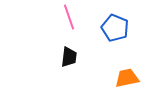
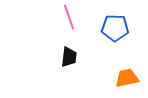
blue pentagon: rotated 20 degrees counterclockwise
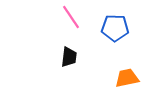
pink line: moved 2 px right; rotated 15 degrees counterclockwise
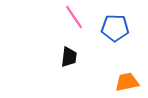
pink line: moved 3 px right
orange trapezoid: moved 4 px down
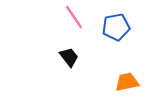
blue pentagon: moved 1 px right, 1 px up; rotated 12 degrees counterclockwise
black trapezoid: rotated 45 degrees counterclockwise
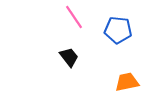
blue pentagon: moved 2 px right, 3 px down; rotated 16 degrees clockwise
